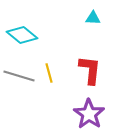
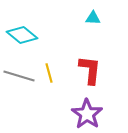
purple star: moved 2 px left
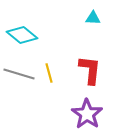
gray line: moved 2 px up
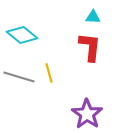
cyan triangle: moved 1 px up
red L-shape: moved 23 px up
gray line: moved 3 px down
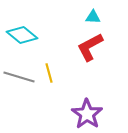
red L-shape: rotated 124 degrees counterclockwise
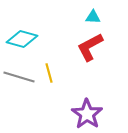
cyan diamond: moved 4 px down; rotated 24 degrees counterclockwise
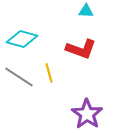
cyan triangle: moved 7 px left, 6 px up
red L-shape: moved 9 px left, 2 px down; rotated 132 degrees counterclockwise
gray line: rotated 16 degrees clockwise
